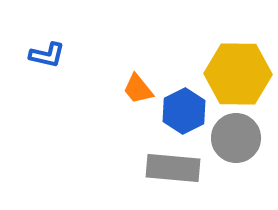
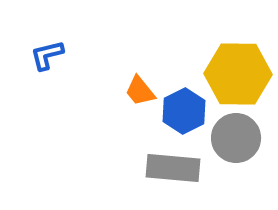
blue L-shape: rotated 153 degrees clockwise
orange trapezoid: moved 2 px right, 2 px down
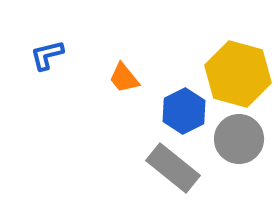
yellow hexagon: rotated 14 degrees clockwise
orange trapezoid: moved 16 px left, 13 px up
gray circle: moved 3 px right, 1 px down
gray rectangle: rotated 34 degrees clockwise
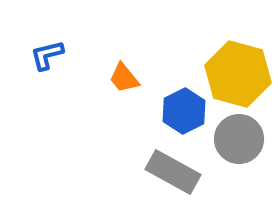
gray rectangle: moved 4 px down; rotated 10 degrees counterclockwise
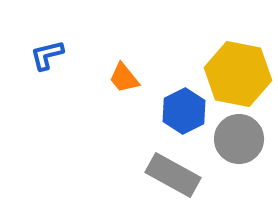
yellow hexagon: rotated 4 degrees counterclockwise
gray rectangle: moved 3 px down
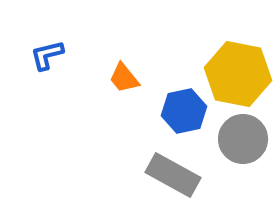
blue hexagon: rotated 15 degrees clockwise
gray circle: moved 4 px right
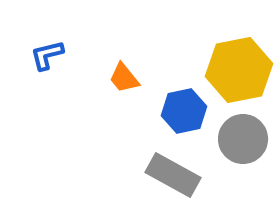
yellow hexagon: moved 1 px right, 4 px up; rotated 22 degrees counterclockwise
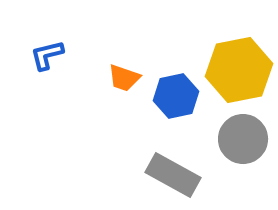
orange trapezoid: rotated 32 degrees counterclockwise
blue hexagon: moved 8 px left, 15 px up
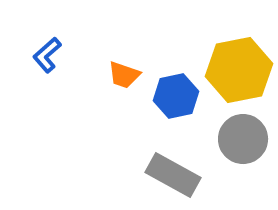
blue L-shape: rotated 27 degrees counterclockwise
orange trapezoid: moved 3 px up
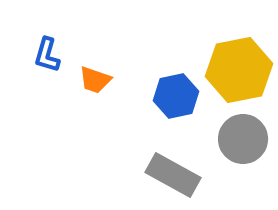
blue L-shape: rotated 33 degrees counterclockwise
orange trapezoid: moved 29 px left, 5 px down
